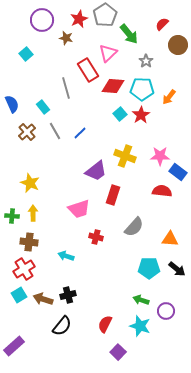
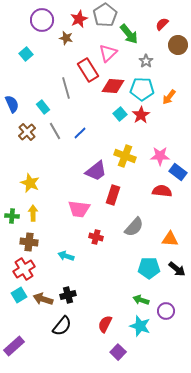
pink trapezoid at (79, 209): rotated 25 degrees clockwise
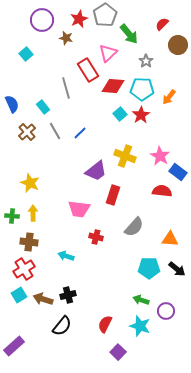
pink star at (160, 156): rotated 30 degrees clockwise
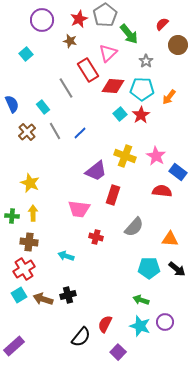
brown star at (66, 38): moved 4 px right, 3 px down
gray line at (66, 88): rotated 15 degrees counterclockwise
pink star at (160, 156): moved 4 px left
purple circle at (166, 311): moved 1 px left, 11 px down
black semicircle at (62, 326): moved 19 px right, 11 px down
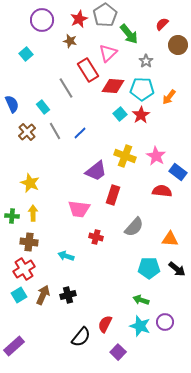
brown arrow at (43, 299): moved 4 px up; rotated 96 degrees clockwise
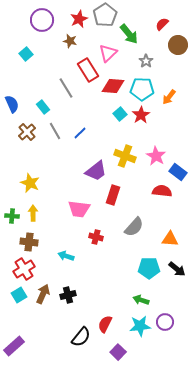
brown arrow at (43, 295): moved 1 px up
cyan star at (140, 326): rotated 25 degrees counterclockwise
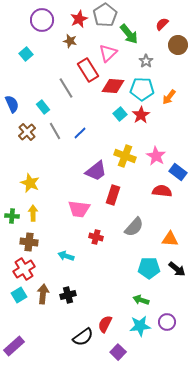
brown arrow at (43, 294): rotated 18 degrees counterclockwise
purple circle at (165, 322): moved 2 px right
black semicircle at (81, 337): moved 2 px right; rotated 15 degrees clockwise
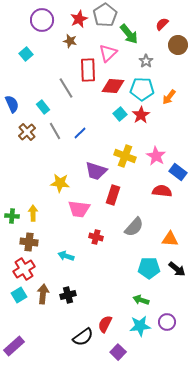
red rectangle at (88, 70): rotated 30 degrees clockwise
purple trapezoid at (96, 171): rotated 55 degrees clockwise
yellow star at (30, 183): moved 30 px right; rotated 18 degrees counterclockwise
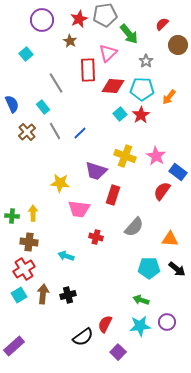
gray pentagon at (105, 15): rotated 25 degrees clockwise
brown star at (70, 41): rotated 16 degrees clockwise
gray line at (66, 88): moved 10 px left, 5 px up
red semicircle at (162, 191): rotated 60 degrees counterclockwise
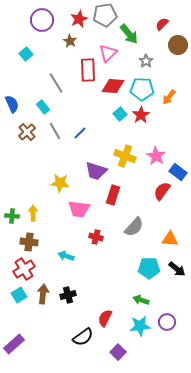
red semicircle at (105, 324): moved 6 px up
purple rectangle at (14, 346): moved 2 px up
